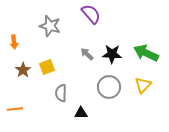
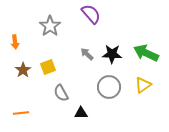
gray star: rotated 20 degrees clockwise
orange arrow: moved 1 px right
yellow square: moved 1 px right
yellow triangle: rotated 12 degrees clockwise
gray semicircle: rotated 30 degrees counterclockwise
orange line: moved 6 px right, 4 px down
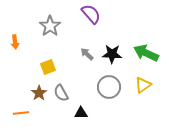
brown star: moved 16 px right, 23 px down
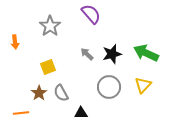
black star: rotated 18 degrees counterclockwise
yellow triangle: rotated 12 degrees counterclockwise
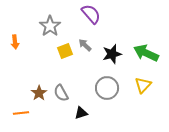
gray arrow: moved 2 px left, 9 px up
yellow square: moved 17 px right, 16 px up
gray circle: moved 2 px left, 1 px down
black triangle: rotated 16 degrees counterclockwise
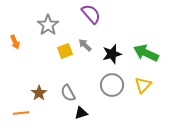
gray star: moved 2 px left, 1 px up
orange arrow: rotated 16 degrees counterclockwise
gray circle: moved 5 px right, 3 px up
gray semicircle: moved 7 px right
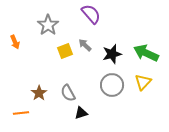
yellow triangle: moved 3 px up
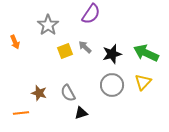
purple semicircle: rotated 75 degrees clockwise
gray arrow: moved 2 px down
brown star: rotated 21 degrees counterclockwise
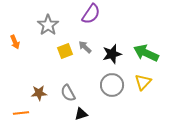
brown star: rotated 21 degrees counterclockwise
black triangle: moved 1 px down
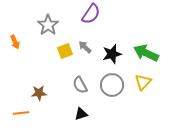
gray semicircle: moved 12 px right, 8 px up
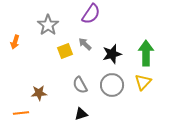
orange arrow: rotated 40 degrees clockwise
gray arrow: moved 3 px up
green arrow: rotated 65 degrees clockwise
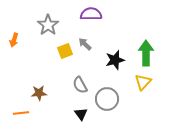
purple semicircle: rotated 125 degrees counterclockwise
orange arrow: moved 1 px left, 2 px up
black star: moved 3 px right, 6 px down
gray circle: moved 5 px left, 14 px down
black triangle: rotated 48 degrees counterclockwise
